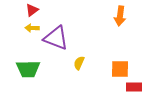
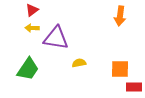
purple triangle: rotated 12 degrees counterclockwise
yellow semicircle: rotated 56 degrees clockwise
green trapezoid: rotated 55 degrees counterclockwise
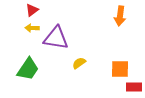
yellow semicircle: rotated 24 degrees counterclockwise
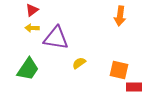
orange square: moved 1 px left, 1 px down; rotated 12 degrees clockwise
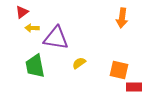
red triangle: moved 10 px left, 2 px down
orange arrow: moved 2 px right, 2 px down
green trapezoid: moved 7 px right, 3 px up; rotated 135 degrees clockwise
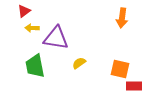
red triangle: moved 2 px right, 1 px up
orange square: moved 1 px right, 1 px up
red rectangle: moved 1 px up
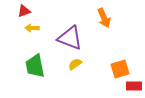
red triangle: rotated 16 degrees clockwise
orange arrow: moved 18 px left; rotated 30 degrees counterclockwise
purple triangle: moved 14 px right; rotated 12 degrees clockwise
yellow semicircle: moved 4 px left, 1 px down
orange square: rotated 30 degrees counterclockwise
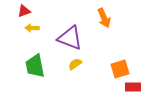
red rectangle: moved 1 px left, 1 px down
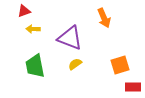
yellow arrow: moved 1 px right, 1 px down
orange square: moved 4 px up
